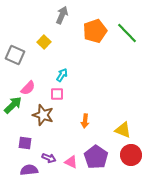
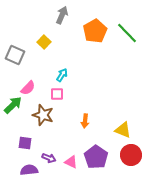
orange pentagon: rotated 10 degrees counterclockwise
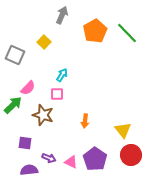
yellow triangle: rotated 30 degrees clockwise
purple pentagon: moved 1 px left, 2 px down
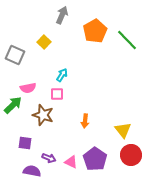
green line: moved 7 px down
pink semicircle: rotated 35 degrees clockwise
purple semicircle: moved 3 px right, 1 px down; rotated 18 degrees clockwise
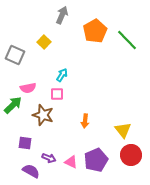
purple pentagon: moved 1 px right, 1 px down; rotated 15 degrees clockwise
purple semicircle: moved 1 px left; rotated 18 degrees clockwise
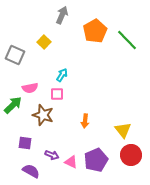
pink semicircle: moved 2 px right
purple arrow: moved 3 px right, 3 px up
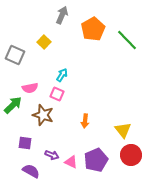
orange pentagon: moved 2 px left, 2 px up
pink square: rotated 24 degrees clockwise
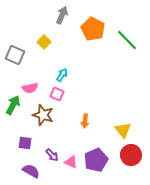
orange pentagon: rotated 15 degrees counterclockwise
green arrow: rotated 18 degrees counterclockwise
purple arrow: rotated 24 degrees clockwise
